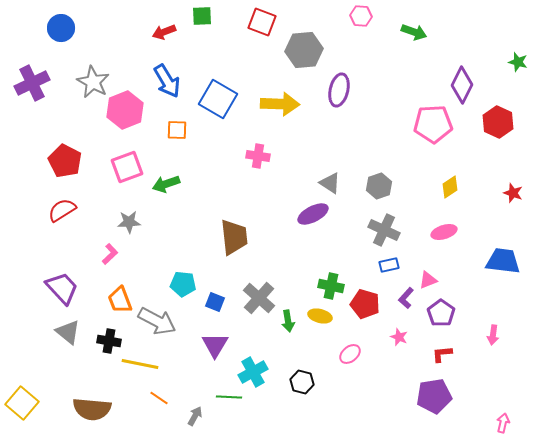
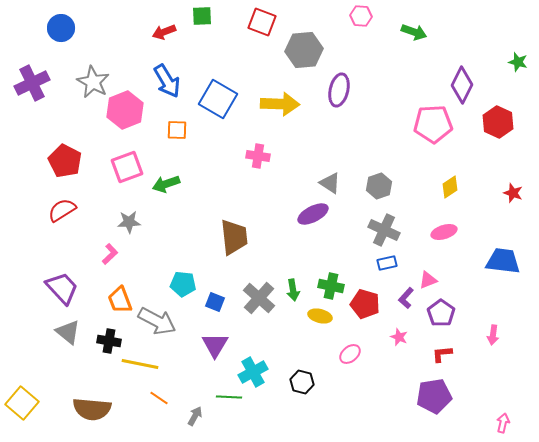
blue rectangle at (389, 265): moved 2 px left, 2 px up
green arrow at (288, 321): moved 5 px right, 31 px up
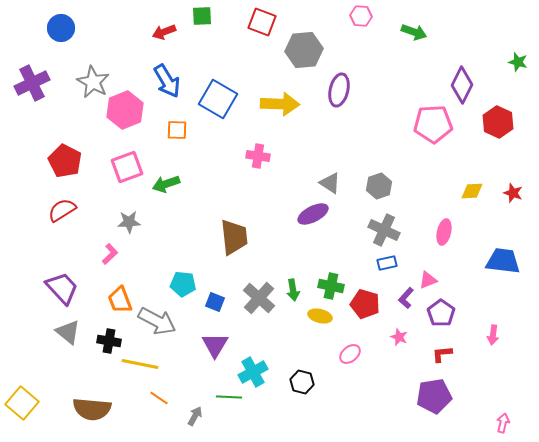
yellow diamond at (450, 187): moved 22 px right, 4 px down; rotated 30 degrees clockwise
pink ellipse at (444, 232): rotated 60 degrees counterclockwise
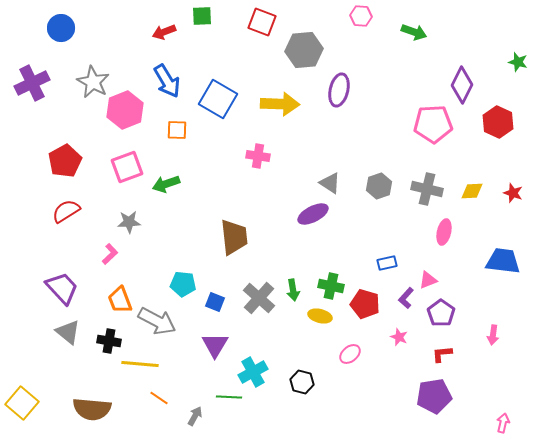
red pentagon at (65, 161): rotated 16 degrees clockwise
red semicircle at (62, 210): moved 4 px right, 1 px down
gray cross at (384, 230): moved 43 px right, 41 px up; rotated 12 degrees counterclockwise
yellow line at (140, 364): rotated 6 degrees counterclockwise
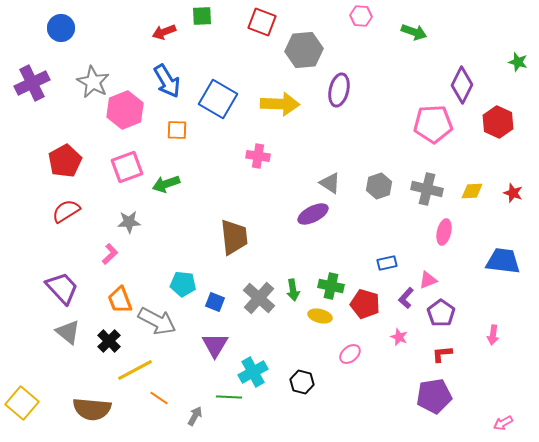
black cross at (109, 341): rotated 35 degrees clockwise
yellow line at (140, 364): moved 5 px left, 6 px down; rotated 33 degrees counterclockwise
pink arrow at (503, 423): rotated 132 degrees counterclockwise
